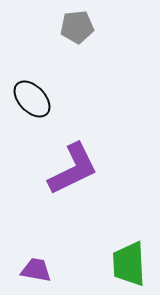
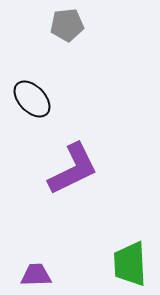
gray pentagon: moved 10 px left, 2 px up
green trapezoid: moved 1 px right
purple trapezoid: moved 5 px down; rotated 12 degrees counterclockwise
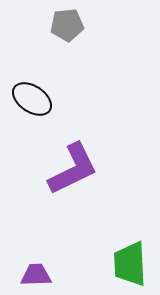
black ellipse: rotated 12 degrees counterclockwise
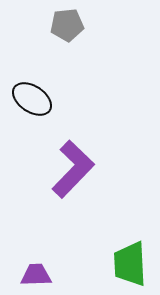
purple L-shape: rotated 20 degrees counterclockwise
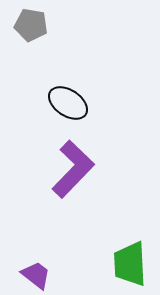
gray pentagon: moved 36 px left; rotated 16 degrees clockwise
black ellipse: moved 36 px right, 4 px down
purple trapezoid: rotated 40 degrees clockwise
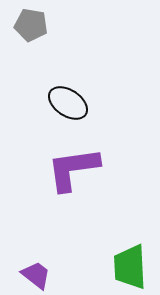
purple L-shape: rotated 142 degrees counterclockwise
green trapezoid: moved 3 px down
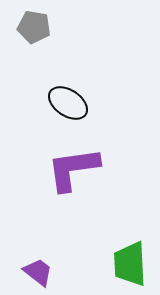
gray pentagon: moved 3 px right, 2 px down
green trapezoid: moved 3 px up
purple trapezoid: moved 2 px right, 3 px up
